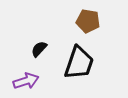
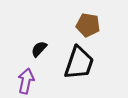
brown pentagon: moved 4 px down
purple arrow: rotated 60 degrees counterclockwise
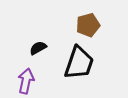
brown pentagon: rotated 25 degrees counterclockwise
black semicircle: moved 1 px left, 1 px up; rotated 18 degrees clockwise
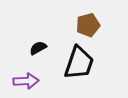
purple arrow: rotated 75 degrees clockwise
